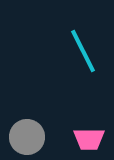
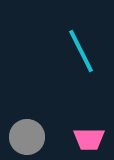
cyan line: moved 2 px left
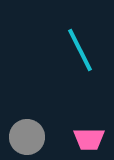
cyan line: moved 1 px left, 1 px up
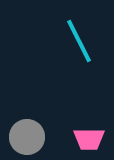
cyan line: moved 1 px left, 9 px up
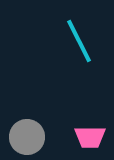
pink trapezoid: moved 1 px right, 2 px up
